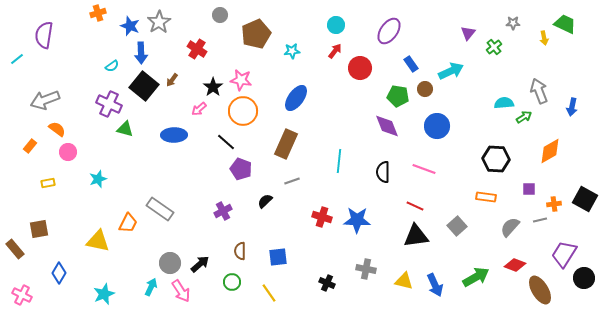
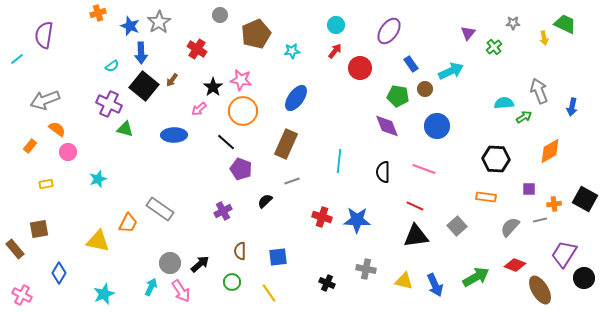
yellow rectangle at (48, 183): moved 2 px left, 1 px down
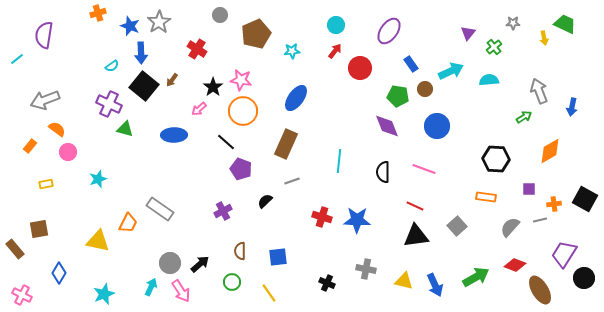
cyan semicircle at (504, 103): moved 15 px left, 23 px up
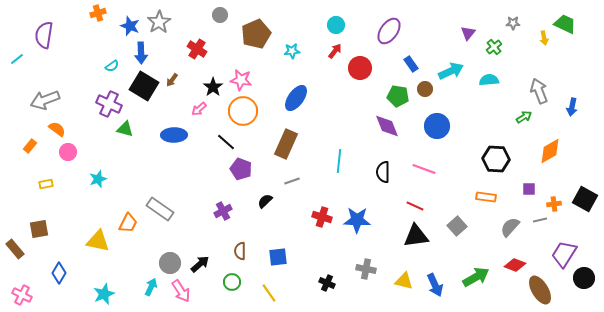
black square at (144, 86): rotated 8 degrees counterclockwise
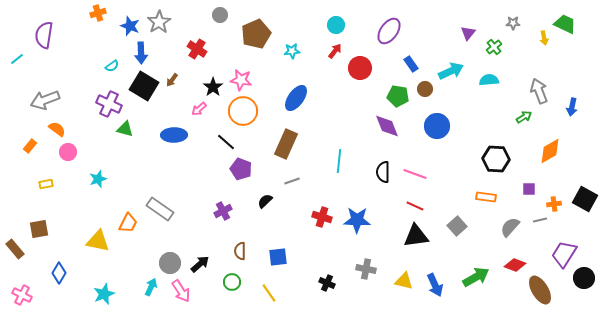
pink line at (424, 169): moved 9 px left, 5 px down
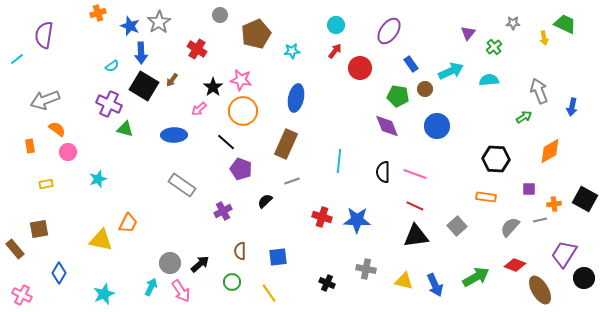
blue ellipse at (296, 98): rotated 24 degrees counterclockwise
orange rectangle at (30, 146): rotated 48 degrees counterclockwise
gray rectangle at (160, 209): moved 22 px right, 24 px up
yellow triangle at (98, 241): moved 3 px right, 1 px up
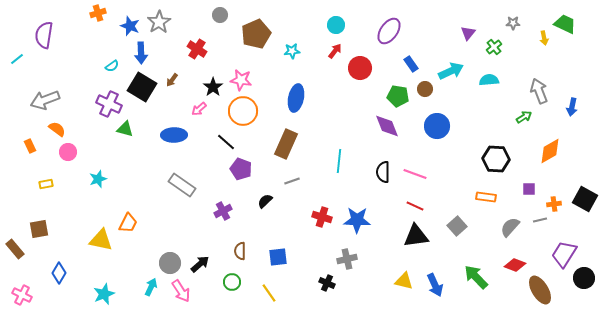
black square at (144, 86): moved 2 px left, 1 px down
orange rectangle at (30, 146): rotated 16 degrees counterclockwise
gray cross at (366, 269): moved 19 px left, 10 px up; rotated 24 degrees counterclockwise
green arrow at (476, 277): rotated 104 degrees counterclockwise
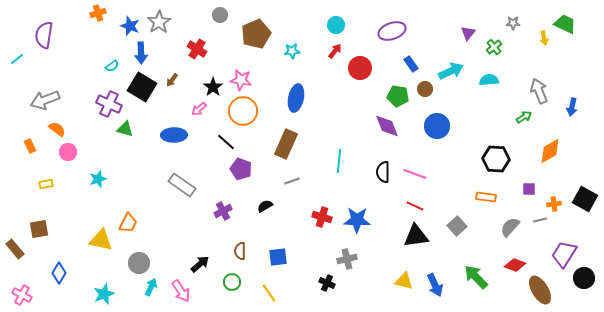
purple ellipse at (389, 31): moved 3 px right; rotated 36 degrees clockwise
black semicircle at (265, 201): moved 5 px down; rotated 14 degrees clockwise
gray circle at (170, 263): moved 31 px left
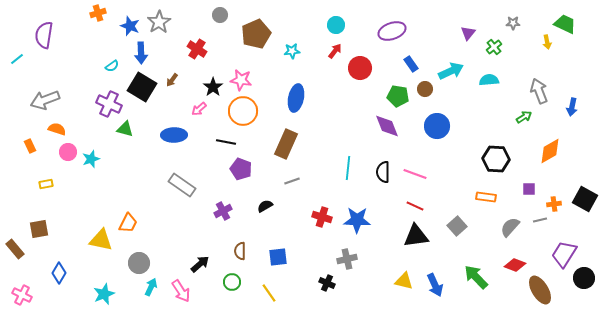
yellow arrow at (544, 38): moved 3 px right, 4 px down
orange semicircle at (57, 129): rotated 18 degrees counterclockwise
black line at (226, 142): rotated 30 degrees counterclockwise
cyan line at (339, 161): moved 9 px right, 7 px down
cyan star at (98, 179): moved 7 px left, 20 px up
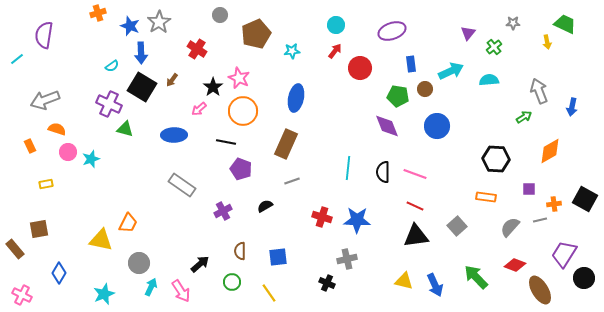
blue rectangle at (411, 64): rotated 28 degrees clockwise
pink star at (241, 80): moved 2 px left, 2 px up; rotated 15 degrees clockwise
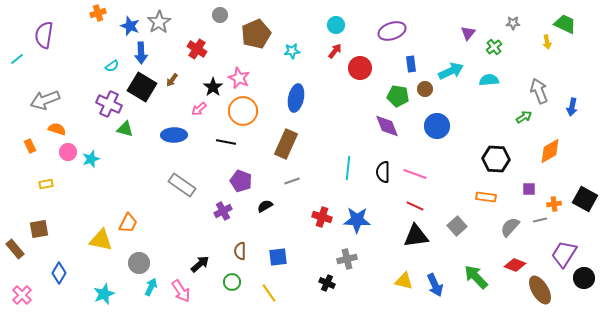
purple pentagon at (241, 169): moved 12 px down
pink cross at (22, 295): rotated 18 degrees clockwise
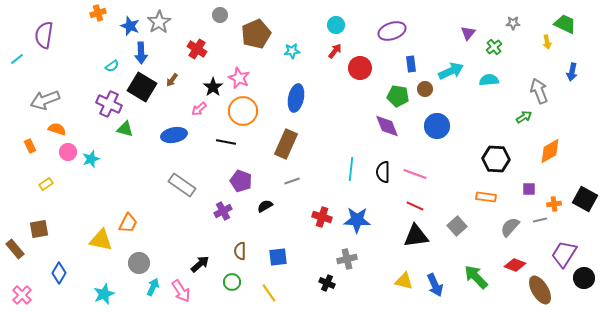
blue arrow at (572, 107): moved 35 px up
blue ellipse at (174, 135): rotated 10 degrees counterclockwise
cyan line at (348, 168): moved 3 px right, 1 px down
yellow rectangle at (46, 184): rotated 24 degrees counterclockwise
cyan arrow at (151, 287): moved 2 px right
